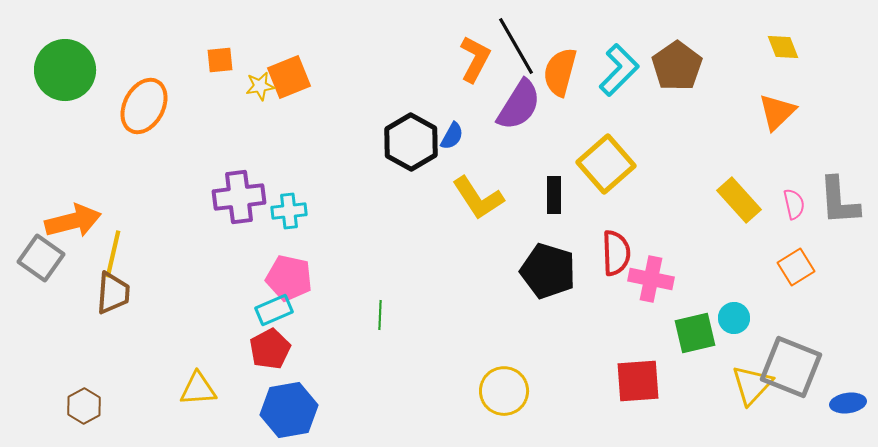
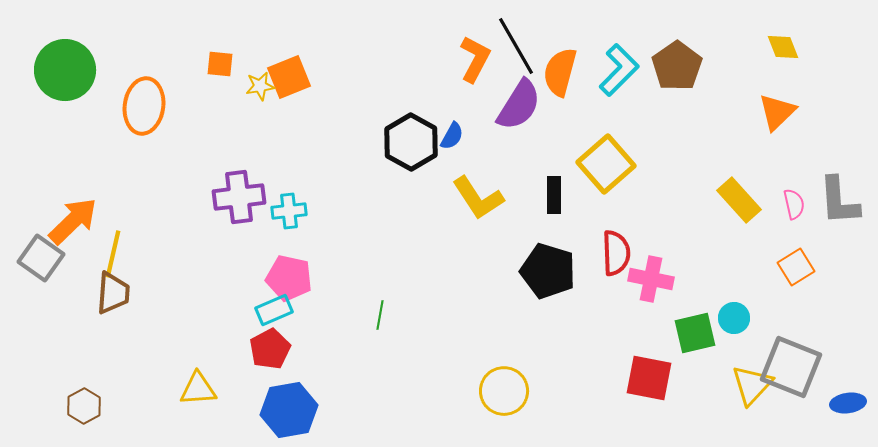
orange square at (220, 60): moved 4 px down; rotated 12 degrees clockwise
orange ellipse at (144, 106): rotated 20 degrees counterclockwise
orange arrow at (73, 221): rotated 30 degrees counterclockwise
green line at (380, 315): rotated 8 degrees clockwise
red square at (638, 381): moved 11 px right, 3 px up; rotated 15 degrees clockwise
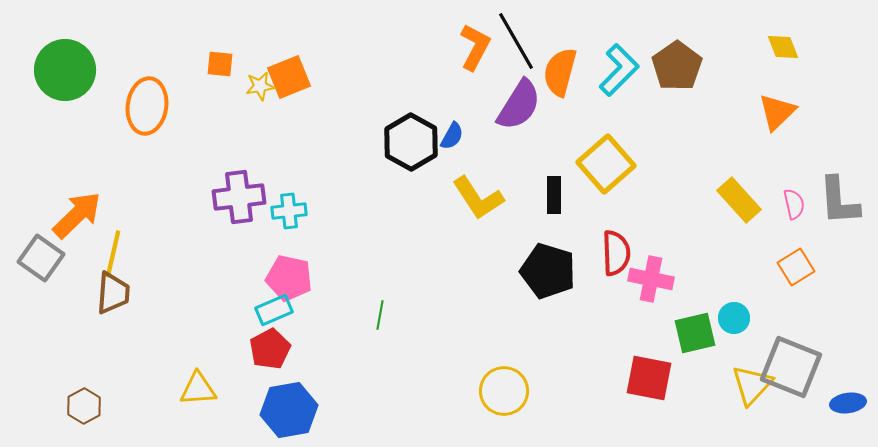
black line at (516, 46): moved 5 px up
orange L-shape at (475, 59): moved 12 px up
orange ellipse at (144, 106): moved 3 px right
orange arrow at (73, 221): moved 4 px right, 6 px up
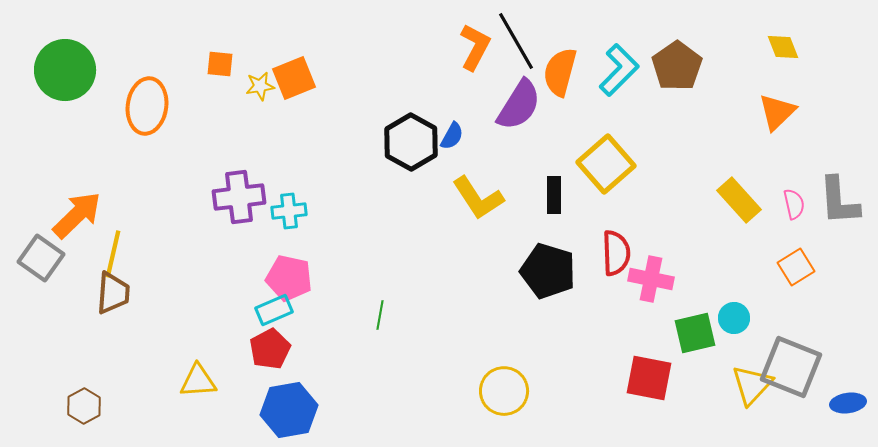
orange square at (289, 77): moved 5 px right, 1 px down
yellow triangle at (198, 389): moved 8 px up
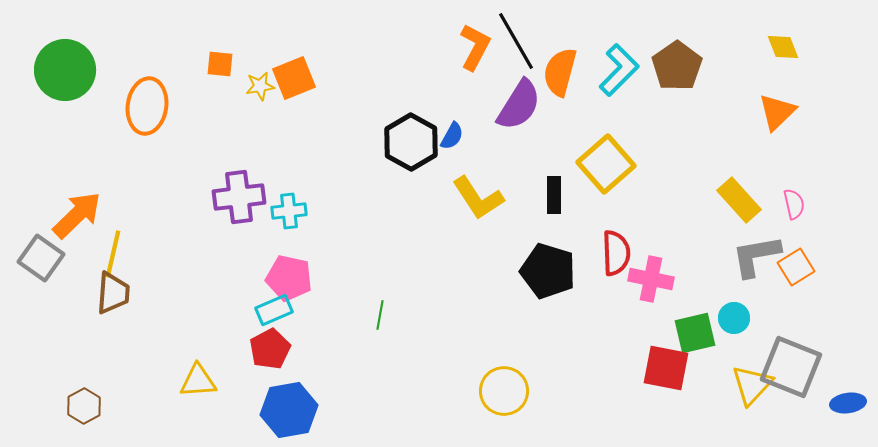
gray L-shape at (839, 201): moved 83 px left, 55 px down; rotated 84 degrees clockwise
red square at (649, 378): moved 17 px right, 10 px up
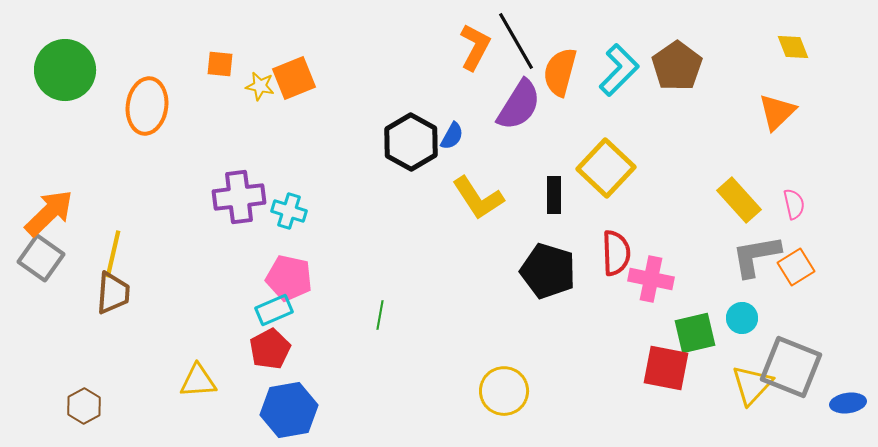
yellow diamond at (783, 47): moved 10 px right
yellow star at (260, 86): rotated 20 degrees clockwise
yellow square at (606, 164): moved 4 px down; rotated 6 degrees counterclockwise
cyan cross at (289, 211): rotated 24 degrees clockwise
orange arrow at (77, 215): moved 28 px left, 2 px up
cyan circle at (734, 318): moved 8 px right
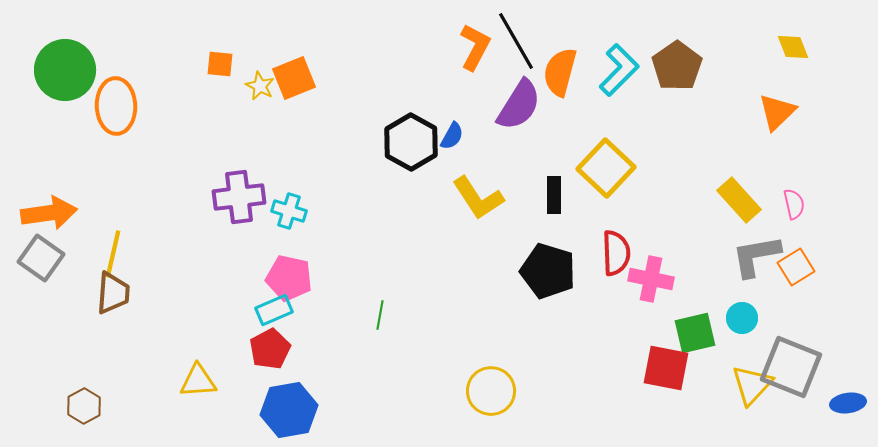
yellow star at (260, 86): rotated 16 degrees clockwise
orange ellipse at (147, 106): moved 31 px left; rotated 10 degrees counterclockwise
orange arrow at (49, 213): rotated 36 degrees clockwise
yellow circle at (504, 391): moved 13 px left
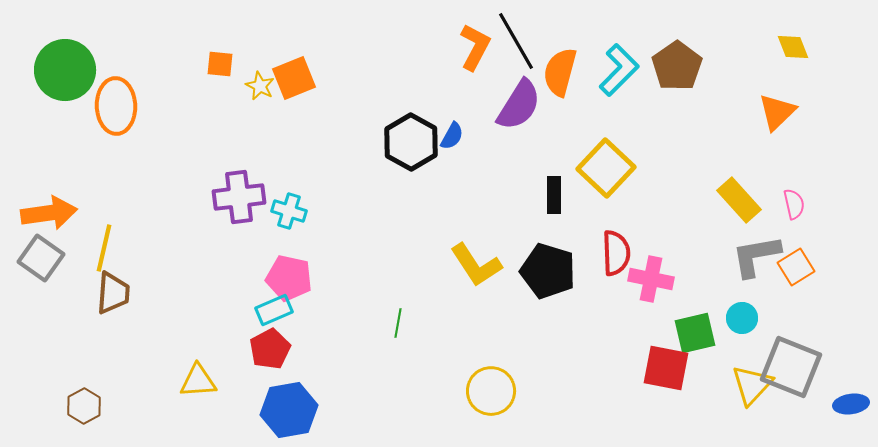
yellow L-shape at (478, 198): moved 2 px left, 67 px down
yellow line at (113, 254): moved 9 px left, 6 px up
green line at (380, 315): moved 18 px right, 8 px down
blue ellipse at (848, 403): moved 3 px right, 1 px down
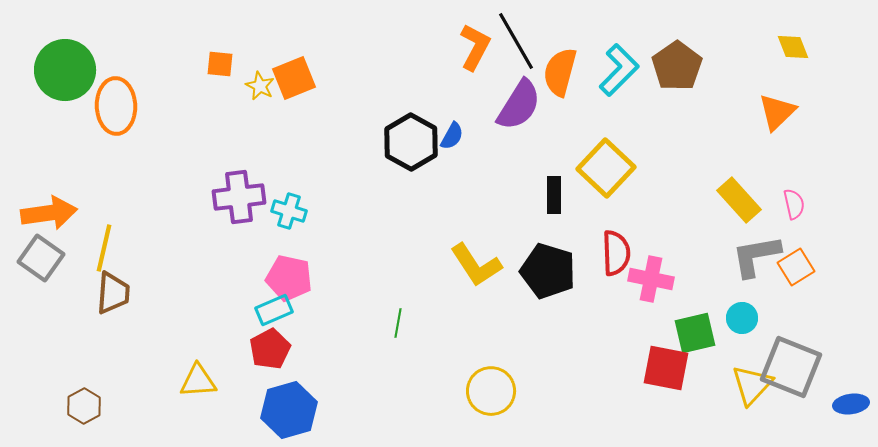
blue hexagon at (289, 410): rotated 6 degrees counterclockwise
